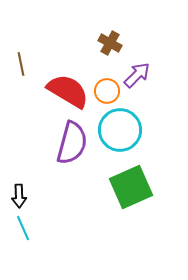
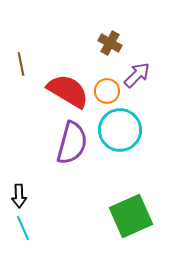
green square: moved 29 px down
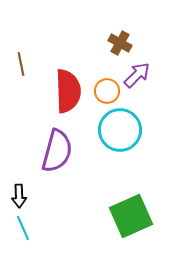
brown cross: moved 10 px right
red semicircle: rotated 57 degrees clockwise
purple semicircle: moved 15 px left, 8 px down
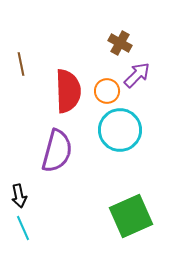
black arrow: rotated 10 degrees counterclockwise
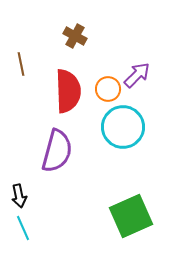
brown cross: moved 45 px left, 7 px up
orange circle: moved 1 px right, 2 px up
cyan circle: moved 3 px right, 3 px up
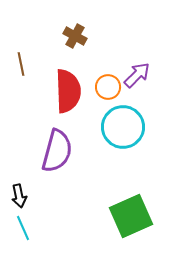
orange circle: moved 2 px up
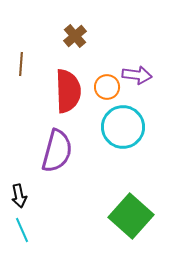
brown cross: rotated 20 degrees clockwise
brown line: rotated 15 degrees clockwise
purple arrow: rotated 52 degrees clockwise
orange circle: moved 1 px left
green square: rotated 24 degrees counterclockwise
cyan line: moved 1 px left, 2 px down
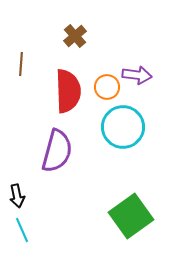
black arrow: moved 2 px left
green square: rotated 12 degrees clockwise
